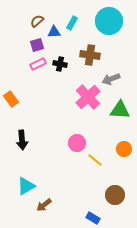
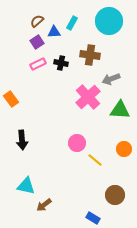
purple square: moved 3 px up; rotated 16 degrees counterclockwise
black cross: moved 1 px right, 1 px up
cyan triangle: rotated 42 degrees clockwise
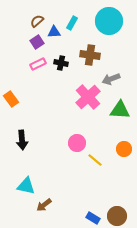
brown circle: moved 2 px right, 21 px down
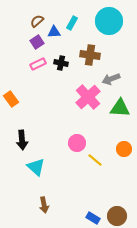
green triangle: moved 2 px up
cyan triangle: moved 10 px right, 19 px up; rotated 30 degrees clockwise
brown arrow: rotated 63 degrees counterclockwise
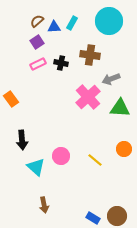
blue triangle: moved 5 px up
pink circle: moved 16 px left, 13 px down
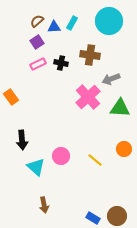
orange rectangle: moved 2 px up
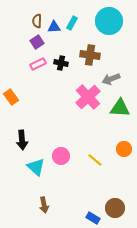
brown semicircle: rotated 48 degrees counterclockwise
brown circle: moved 2 px left, 8 px up
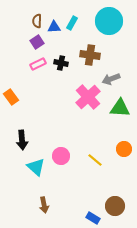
brown circle: moved 2 px up
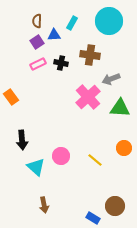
blue triangle: moved 8 px down
orange circle: moved 1 px up
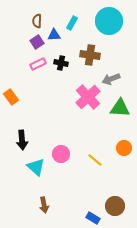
pink circle: moved 2 px up
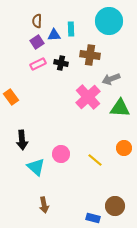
cyan rectangle: moved 1 px left, 6 px down; rotated 32 degrees counterclockwise
blue rectangle: rotated 16 degrees counterclockwise
